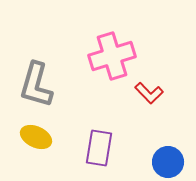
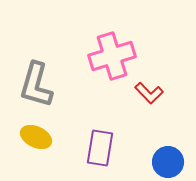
purple rectangle: moved 1 px right
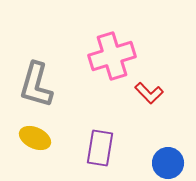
yellow ellipse: moved 1 px left, 1 px down
blue circle: moved 1 px down
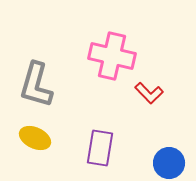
pink cross: rotated 30 degrees clockwise
blue circle: moved 1 px right
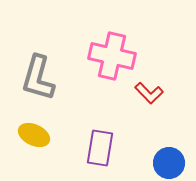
gray L-shape: moved 2 px right, 7 px up
yellow ellipse: moved 1 px left, 3 px up
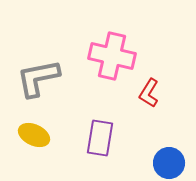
gray L-shape: rotated 63 degrees clockwise
red L-shape: rotated 76 degrees clockwise
purple rectangle: moved 10 px up
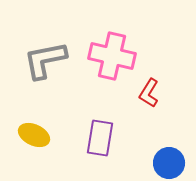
gray L-shape: moved 7 px right, 18 px up
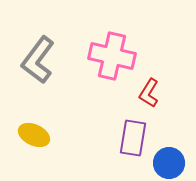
gray L-shape: moved 7 px left; rotated 42 degrees counterclockwise
purple rectangle: moved 33 px right
